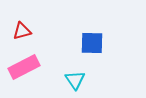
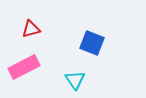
red triangle: moved 9 px right, 2 px up
blue square: rotated 20 degrees clockwise
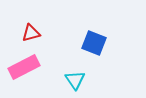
red triangle: moved 4 px down
blue square: moved 2 px right
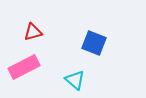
red triangle: moved 2 px right, 1 px up
cyan triangle: rotated 15 degrees counterclockwise
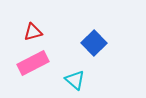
blue square: rotated 25 degrees clockwise
pink rectangle: moved 9 px right, 4 px up
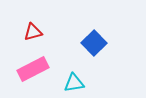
pink rectangle: moved 6 px down
cyan triangle: moved 1 px left, 3 px down; rotated 50 degrees counterclockwise
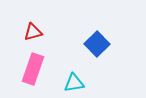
blue square: moved 3 px right, 1 px down
pink rectangle: rotated 44 degrees counterclockwise
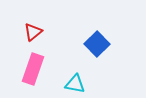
red triangle: rotated 24 degrees counterclockwise
cyan triangle: moved 1 px right, 1 px down; rotated 20 degrees clockwise
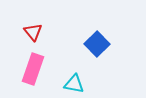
red triangle: rotated 30 degrees counterclockwise
cyan triangle: moved 1 px left
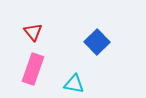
blue square: moved 2 px up
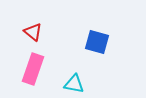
red triangle: rotated 12 degrees counterclockwise
blue square: rotated 30 degrees counterclockwise
